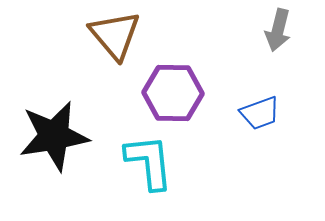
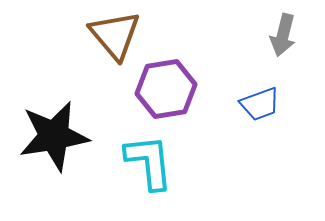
gray arrow: moved 5 px right, 5 px down
purple hexagon: moved 7 px left, 4 px up; rotated 10 degrees counterclockwise
blue trapezoid: moved 9 px up
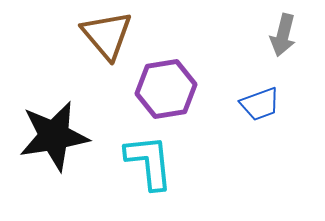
brown triangle: moved 8 px left
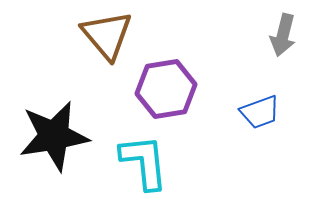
blue trapezoid: moved 8 px down
cyan L-shape: moved 5 px left
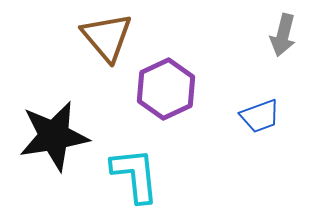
brown triangle: moved 2 px down
purple hexagon: rotated 16 degrees counterclockwise
blue trapezoid: moved 4 px down
cyan L-shape: moved 9 px left, 13 px down
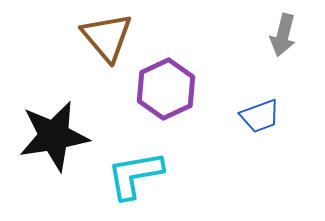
cyan L-shape: rotated 94 degrees counterclockwise
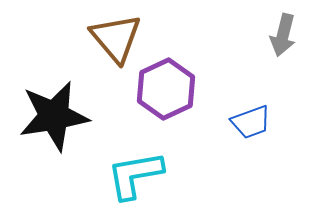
brown triangle: moved 9 px right, 1 px down
blue trapezoid: moved 9 px left, 6 px down
black star: moved 20 px up
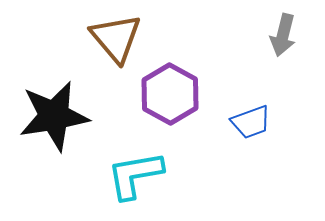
purple hexagon: moved 4 px right, 5 px down; rotated 6 degrees counterclockwise
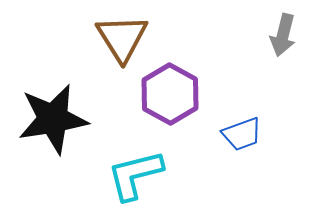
brown triangle: moved 6 px right; rotated 8 degrees clockwise
black star: moved 1 px left, 3 px down
blue trapezoid: moved 9 px left, 12 px down
cyan L-shape: rotated 4 degrees counterclockwise
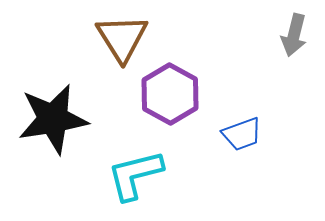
gray arrow: moved 11 px right
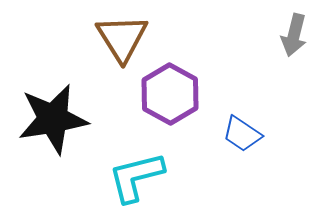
blue trapezoid: rotated 54 degrees clockwise
cyan L-shape: moved 1 px right, 2 px down
